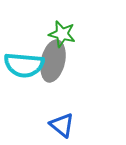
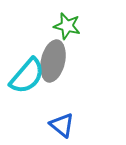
green star: moved 5 px right, 8 px up
cyan semicircle: moved 3 px right, 11 px down; rotated 54 degrees counterclockwise
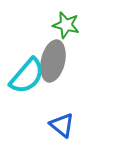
green star: moved 1 px left, 1 px up
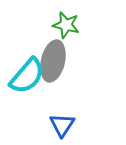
blue triangle: rotated 24 degrees clockwise
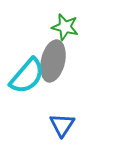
green star: moved 1 px left, 2 px down
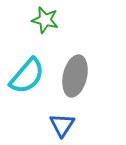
green star: moved 20 px left, 7 px up
gray ellipse: moved 22 px right, 15 px down
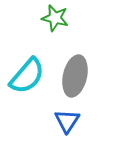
green star: moved 10 px right, 2 px up
blue triangle: moved 5 px right, 4 px up
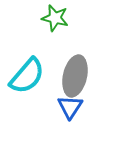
blue triangle: moved 3 px right, 14 px up
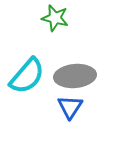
gray ellipse: rotated 72 degrees clockwise
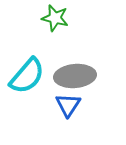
blue triangle: moved 2 px left, 2 px up
